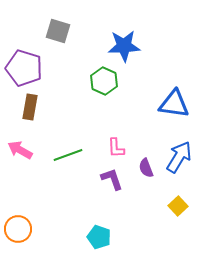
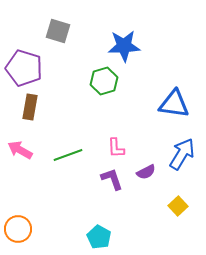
green hexagon: rotated 20 degrees clockwise
blue arrow: moved 3 px right, 3 px up
purple semicircle: moved 4 px down; rotated 96 degrees counterclockwise
cyan pentagon: rotated 10 degrees clockwise
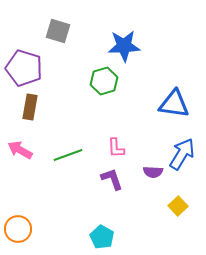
purple semicircle: moved 7 px right; rotated 30 degrees clockwise
cyan pentagon: moved 3 px right
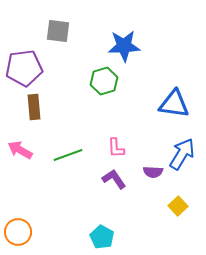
gray square: rotated 10 degrees counterclockwise
purple pentagon: rotated 24 degrees counterclockwise
brown rectangle: moved 4 px right; rotated 15 degrees counterclockwise
purple L-shape: moved 2 px right; rotated 15 degrees counterclockwise
orange circle: moved 3 px down
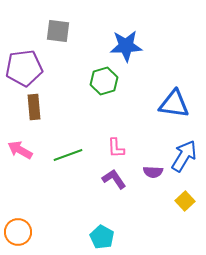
blue star: moved 2 px right
blue arrow: moved 2 px right, 2 px down
yellow square: moved 7 px right, 5 px up
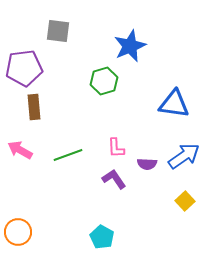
blue star: moved 4 px right; rotated 20 degrees counterclockwise
blue arrow: rotated 24 degrees clockwise
purple semicircle: moved 6 px left, 8 px up
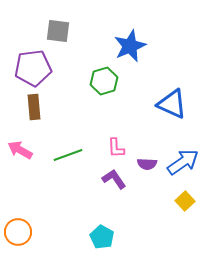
purple pentagon: moved 9 px right
blue triangle: moved 2 px left; rotated 16 degrees clockwise
blue arrow: moved 1 px left, 6 px down
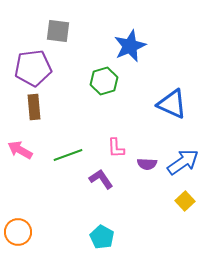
purple L-shape: moved 13 px left
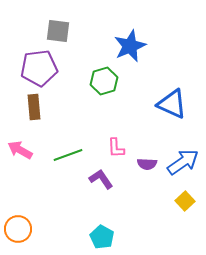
purple pentagon: moved 6 px right
orange circle: moved 3 px up
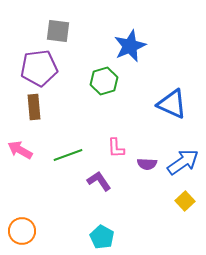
purple L-shape: moved 2 px left, 2 px down
orange circle: moved 4 px right, 2 px down
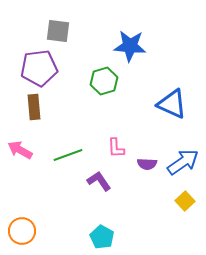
blue star: rotated 28 degrees clockwise
